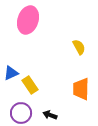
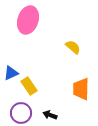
yellow semicircle: moved 6 px left; rotated 21 degrees counterclockwise
yellow rectangle: moved 1 px left, 1 px down
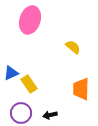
pink ellipse: moved 2 px right
yellow rectangle: moved 2 px up
black arrow: rotated 32 degrees counterclockwise
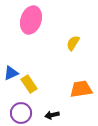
pink ellipse: moved 1 px right
yellow semicircle: moved 4 px up; rotated 98 degrees counterclockwise
orange trapezoid: rotated 80 degrees clockwise
black arrow: moved 2 px right
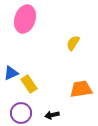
pink ellipse: moved 6 px left, 1 px up
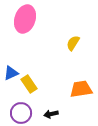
black arrow: moved 1 px left, 1 px up
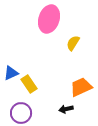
pink ellipse: moved 24 px right
orange trapezoid: moved 2 px up; rotated 15 degrees counterclockwise
black arrow: moved 15 px right, 5 px up
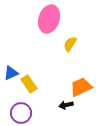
yellow semicircle: moved 3 px left, 1 px down
black arrow: moved 4 px up
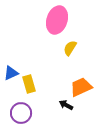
pink ellipse: moved 8 px right, 1 px down
yellow semicircle: moved 4 px down
yellow rectangle: rotated 18 degrees clockwise
black arrow: rotated 40 degrees clockwise
